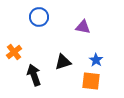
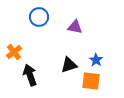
purple triangle: moved 8 px left
black triangle: moved 6 px right, 3 px down
black arrow: moved 4 px left
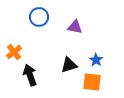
orange square: moved 1 px right, 1 px down
